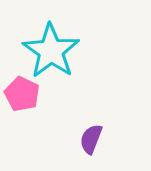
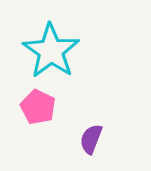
pink pentagon: moved 16 px right, 13 px down
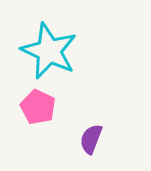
cyan star: moved 2 px left; rotated 10 degrees counterclockwise
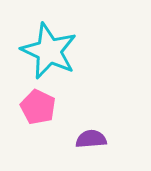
purple semicircle: rotated 64 degrees clockwise
